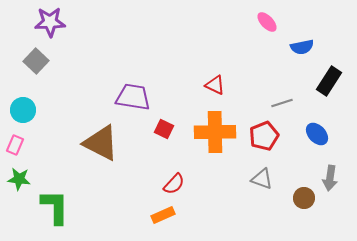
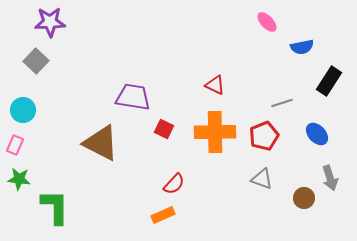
gray arrow: rotated 25 degrees counterclockwise
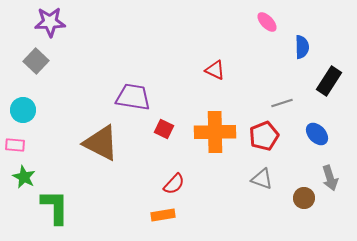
blue semicircle: rotated 80 degrees counterclockwise
red triangle: moved 15 px up
pink rectangle: rotated 72 degrees clockwise
green star: moved 5 px right, 2 px up; rotated 20 degrees clockwise
orange rectangle: rotated 15 degrees clockwise
